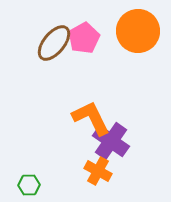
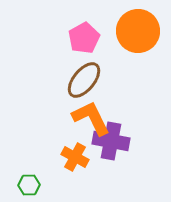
brown ellipse: moved 30 px right, 37 px down
purple cross: rotated 24 degrees counterclockwise
orange cross: moved 23 px left, 14 px up
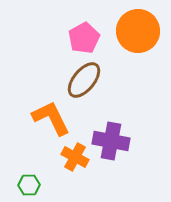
orange L-shape: moved 40 px left
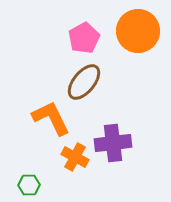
brown ellipse: moved 2 px down
purple cross: moved 2 px right, 2 px down; rotated 18 degrees counterclockwise
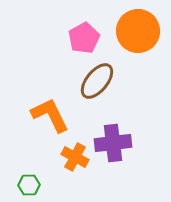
brown ellipse: moved 13 px right, 1 px up
orange L-shape: moved 1 px left, 3 px up
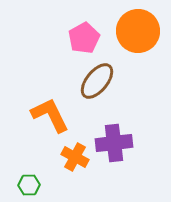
purple cross: moved 1 px right
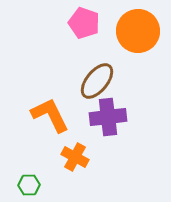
pink pentagon: moved 15 px up; rotated 24 degrees counterclockwise
purple cross: moved 6 px left, 26 px up
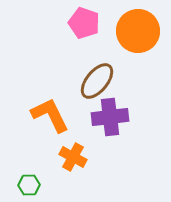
purple cross: moved 2 px right
orange cross: moved 2 px left
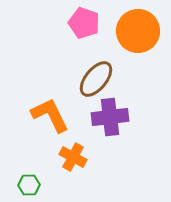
brown ellipse: moved 1 px left, 2 px up
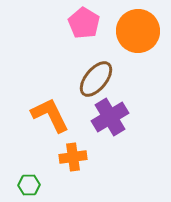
pink pentagon: rotated 12 degrees clockwise
purple cross: rotated 24 degrees counterclockwise
orange cross: rotated 36 degrees counterclockwise
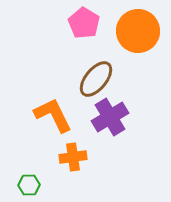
orange L-shape: moved 3 px right
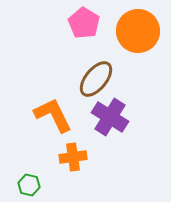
purple cross: rotated 27 degrees counterclockwise
green hexagon: rotated 15 degrees clockwise
